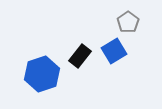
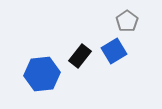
gray pentagon: moved 1 px left, 1 px up
blue hexagon: rotated 12 degrees clockwise
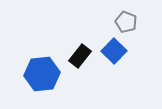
gray pentagon: moved 1 px left, 1 px down; rotated 15 degrees counterclockwise
blue square: rotated 15 degrees counterclockwise
